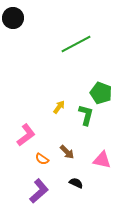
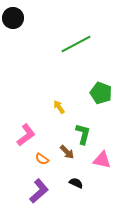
yellow arrow: rotated 72 degrees counterclockwise
green L-shape: moved 3 px left, 19 px down
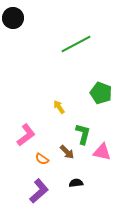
pink triangle: moved 8 px up
black semicircle: rotated 32 degrees counterclockwise
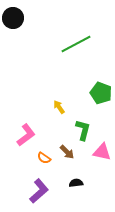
green L-shape: moved 4 px up
orange semicircle: moved 2 px right, 1 px up
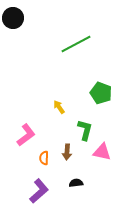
green L-shape: moved 2 px right
brown arrow: rotated 49 degrees clockwise
orange semicircle: rotated 56 degrees clockwise
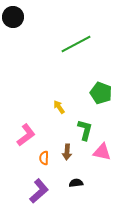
black circle: moved 1 px up
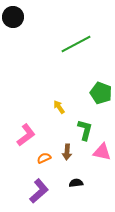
orange semicircle: rotated 64 degrees clockwise
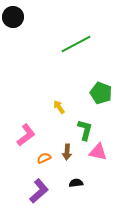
pink triangle: moved 4 px left
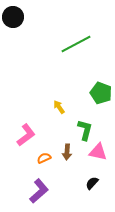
black semicircle: moved 16 px right; rotated 40 degrees counterclockwise
